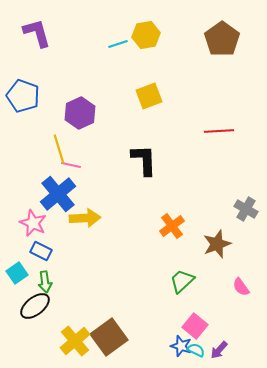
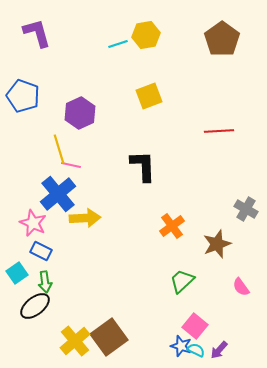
black L-shape: moved 1 px left, 6 px down
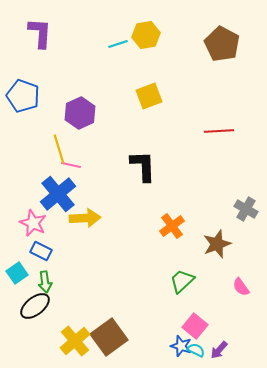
purple L-shape: moved 3 px right; rotated 20 degrees clockwise
brown pentagon: moved 5 px down; rotated 8 degrees counterclockwise
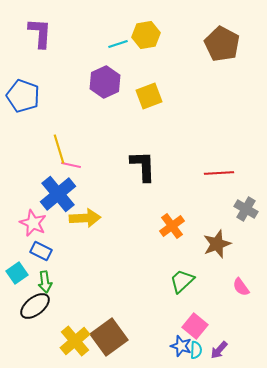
purple hexagon: moved 25 px right, 31 px up
red line: moved 42 px down
cyan semicircle: rotated 66 degrees clockwise
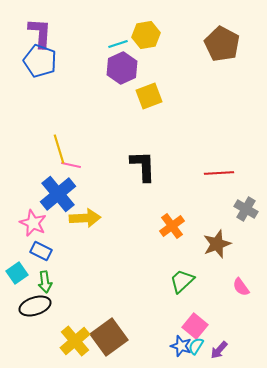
purple hexagon: moved 17 px right, 14 px up
blue pentagon: moved 17 px right, 35 px up
black ellipse: rotated 20 degrees clockwise
cyan semicircle: moved 4 px up; rotated 150 degrees counterclockwise
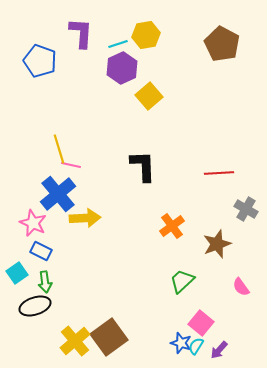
purple L-shape: moved 41 px right
yellow square: rotated 20 degrees counterclockwise
pink square: moved 6 px right, 3 px up
blue star: moved 3 px up
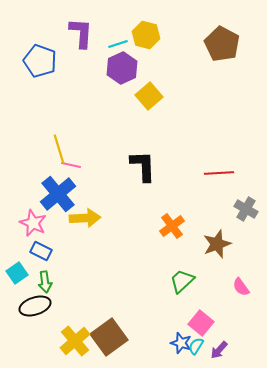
yellow hexagon: rotated 24 degrees clockwise
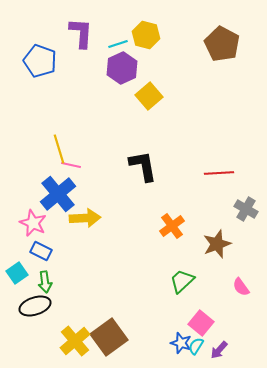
black L-shape: rotated 8 degrees counterclockwise
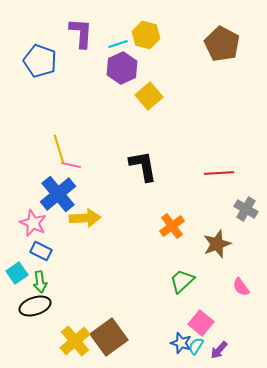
green arrow: moved 5 px left
